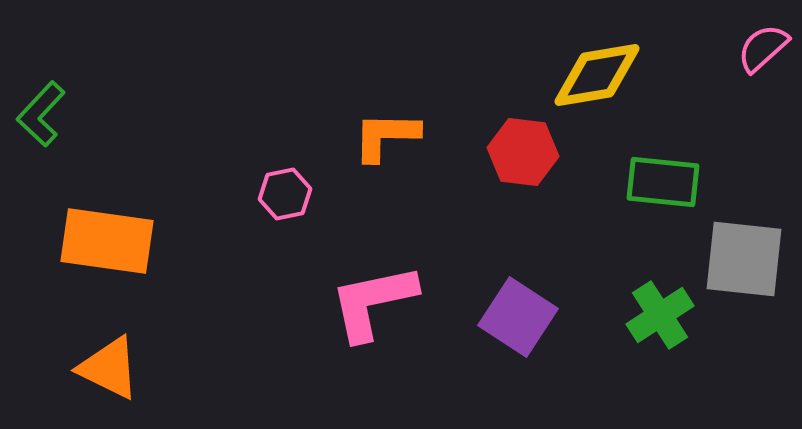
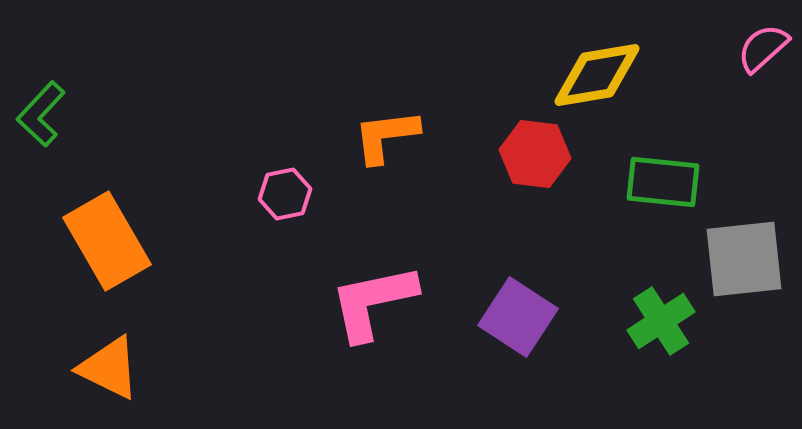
orange L-shape: rotated 8 degrees counterclockwise
red hexagon: moved 12 px right, 2 px down
orange rectangle: rotated 52 degrees clockwise
gray square: rotated 12 degrees counterclockwise
green cross: moved 1 px right, 6 px down
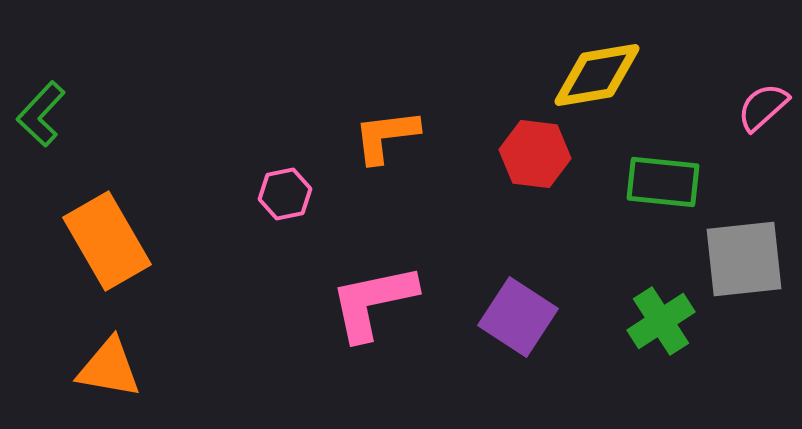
pink semicircle: moved 59 px down
orange triangle: rotated 16 degrees counterclockwise
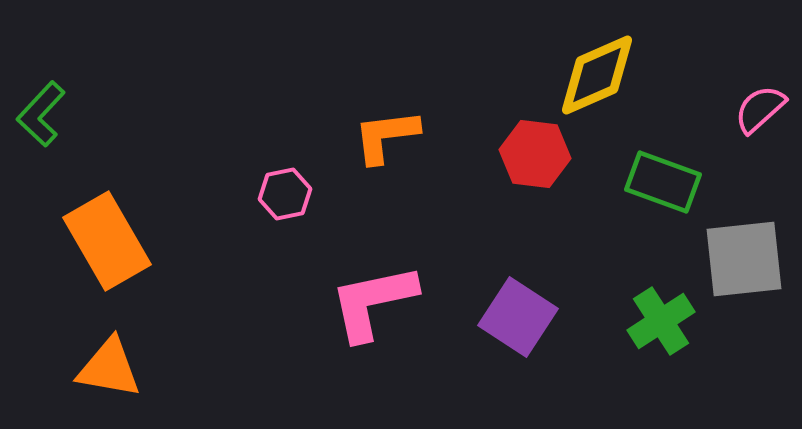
yellow diamond: rotated 14 degrees counterclockwise
pink semicircle: moved 3 px left, 2 px down
green rectangle: rotated 14 degrees clockwise
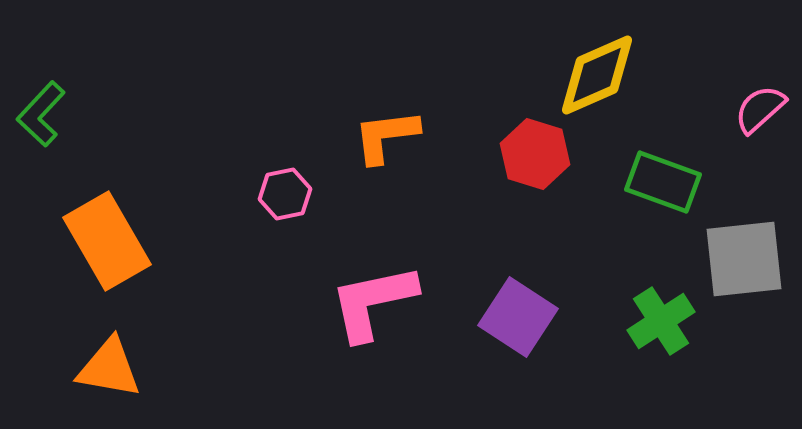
red hexagon: rotated 10 degrees clockwise
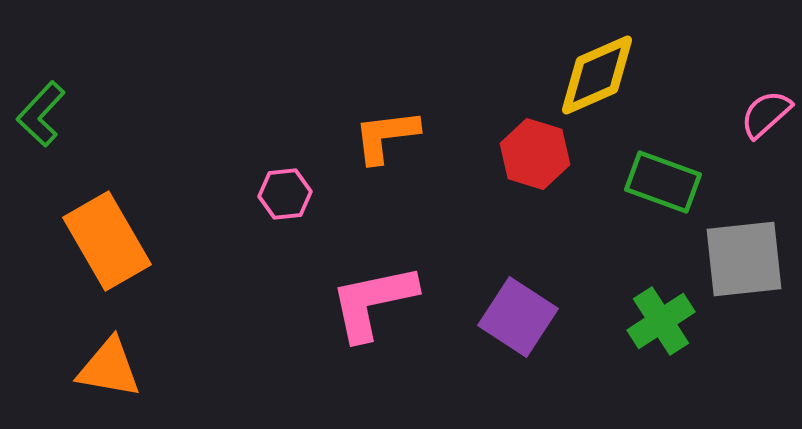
pink semicircle: moved 6 px right, 5 px down
pink hexagon: rotated 6 degrees clockwise
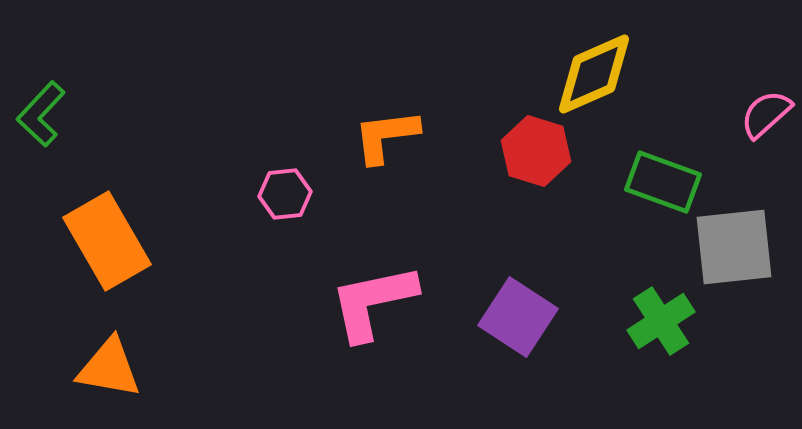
yellow diamond: moved 3 px left, 1 px up
red hexagon: moved 1 px right, 3 px up
gray square: moved 10 px left, 12 px up
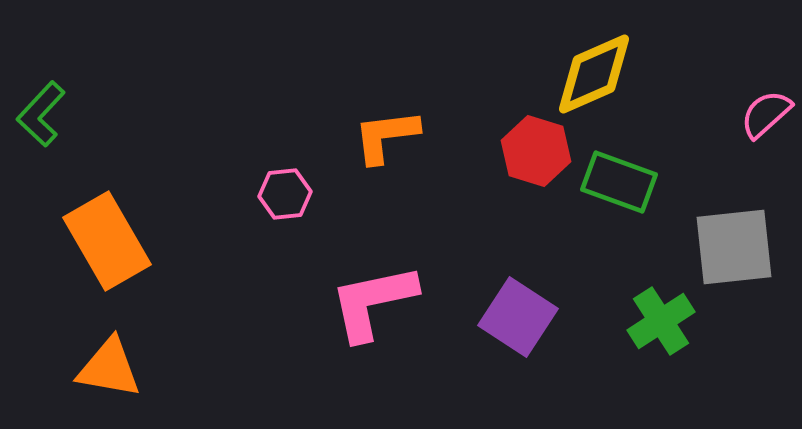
green rectangle: moved 44 px left
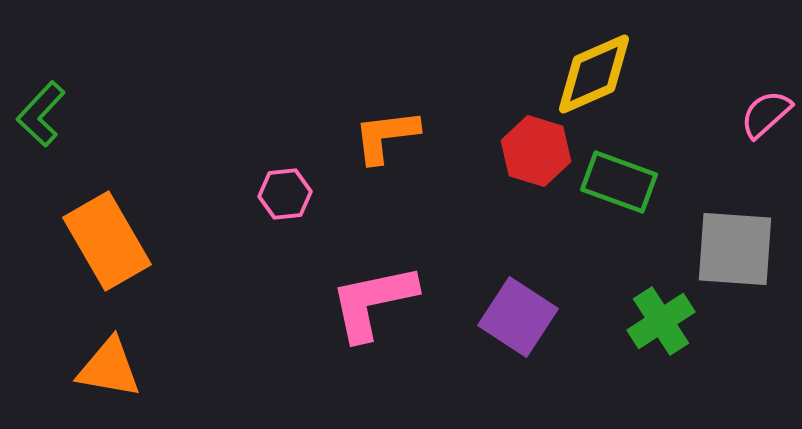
gray square: moved 1 px right, 2 px down; rotated 10 degrees clockwise
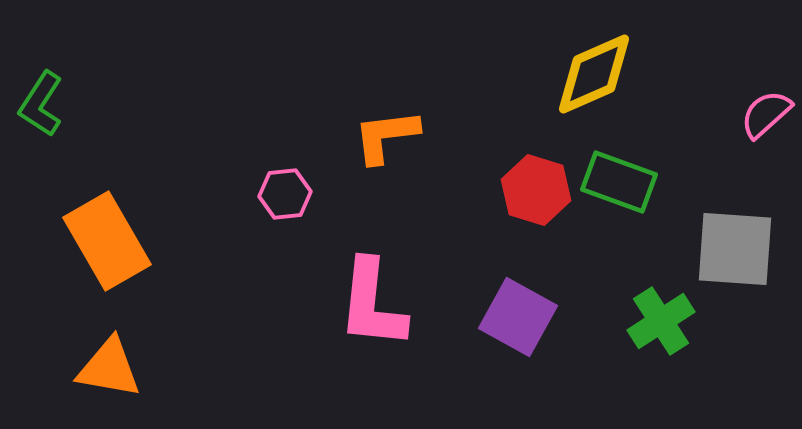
green L-shape: moved 10 px up; rotated 10 degrees counterclockwise
red hexagon: moved 39 px down
pink L-shape: moved 1 px left, 2 px down; rotated 72 degrees counterclockwise
purple square: rotated 4 degrees counterclockwise
